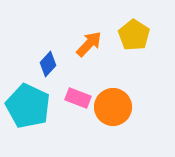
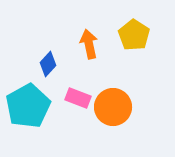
orange arrow: rotated 56 degrees counterclockwise
cyan pentagon: rotated 18 degrees clockwise
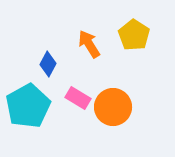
orange arrow: rotated 20 degrees counterclockwise
blue diamond: rotated 15 degrees counterclockwise
pink rectangle: rotated 10 degrees clockwise
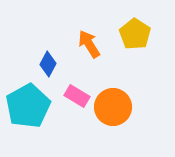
yellow pentagon: moved 1 px right, 1 px up
pink rectangle: moved 1 px left, 2 px up
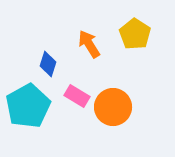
blue diamond: rotated 10 degrees counterclockwise
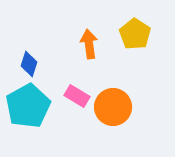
orange arrow: rotated 24 degrees clockwise
blue diamond: moved 19 px left
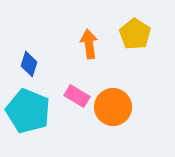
cyan pentagon: moved 5 px down; rotated 21 degrees counterclockwise
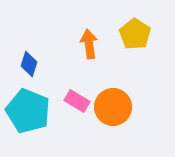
pink rectangle: moved 5 px down
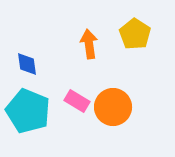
blue diamond: moved 2 px left; rotated 25 degrees counterclockwise
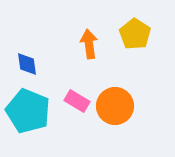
orange circle: moved 2 px right, 1 px up
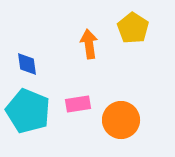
yellow pentagon: moved 2 px left, 6 px up
pink rectangle: moved 1 px right, 3 px down; rotated 40 degrees counterclockwise
orange circle: moved 6 px right, 14 px down
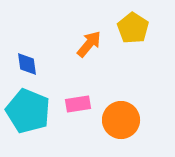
orange arrow: rotated 48 degrees clockwise
